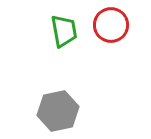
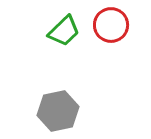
green trapezoid: rotated 56 degrees clockwise
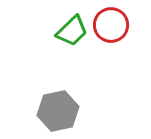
green trapezoid: moved 8 px right
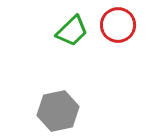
red circle: moved 7 px right
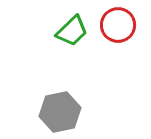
gray hexagon: moved 2 px right, 1 px down
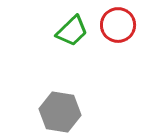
gray hexagon: rotated 21 degrees clockwise
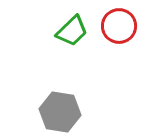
red circle: moved 1 px right, 1 px down
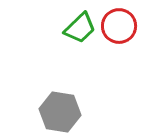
green trapezoid: moved 8 px right, 3 px up
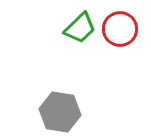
red circle: moved 1 px right, 3 px down
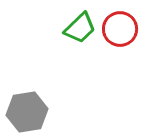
gray hexagon: moved 33 px left; rotated 18 degrees counterclockwise
